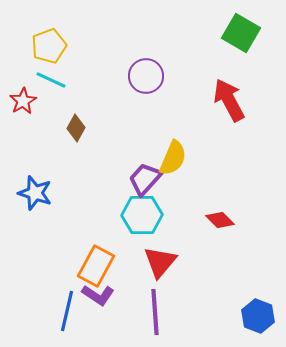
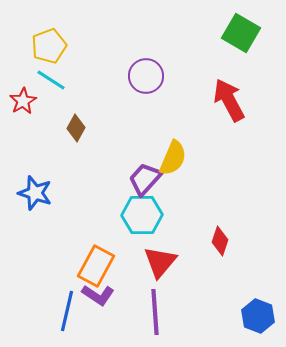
cyan line: rotated 8 degrees clockwise
red diamond: moved 21 px down; rotated 64 degrees clockwise
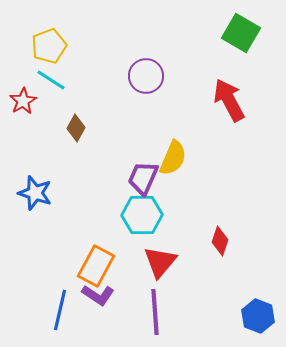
purple trapezoid: moved 2 px left, 1 px up; rotated 18 degrees counterclockwise
blue line: moved 7 px left, 1 px up
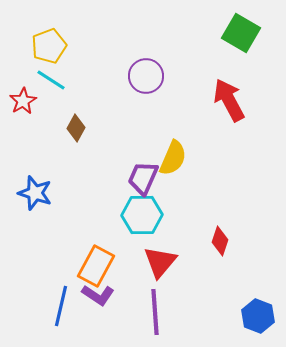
blue line: moved 1 px right, 4 px up
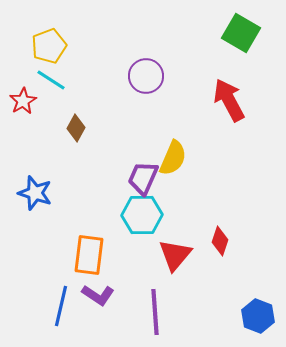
red triangle: moved 15 px right, 7 px up
orange rectangle: moved 7 px left, 11 px up; rotated 21 degrees counterclockwise
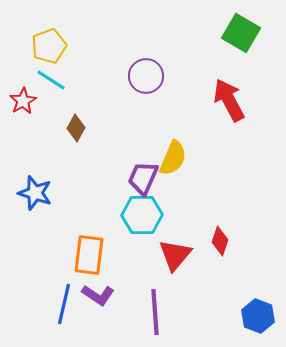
blue line: moved 3 px right, 2 px up
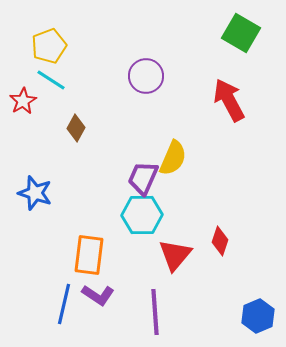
blue hexagon: rotated 16 degrees clockwise
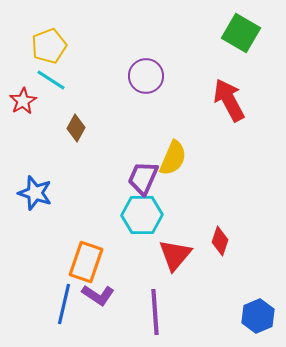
orange rectangle: moved 3 px left, 7 px down; rotated 12 degrees clockwise
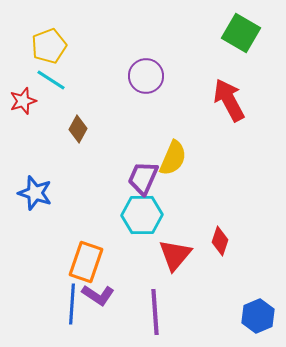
red star: rotated 12 degrees clockwise
brown diamond: moved 2 px right, 1 px down
blue line: moved 8 px right; rotated 9 degrees counterclockwise
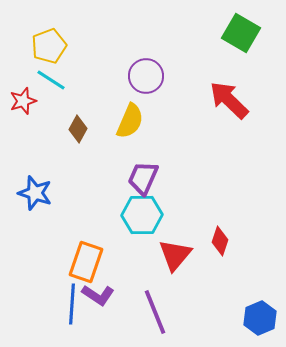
red arrow: rotated 18 degrees counterclockwise
yellow semicircle: moved 43 px left, 37 px up
purple line: rotated 18 degrees counterclockwise
blue hexagon: moved 2 px right, 2 px down
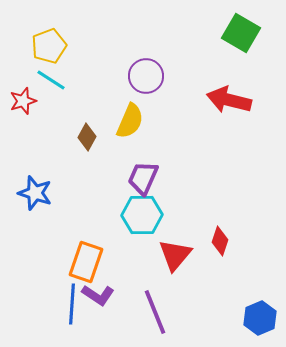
red arrow: rotated 30 degrees counterclockwise
brown diamond: moved 9 px right, 8 px down
